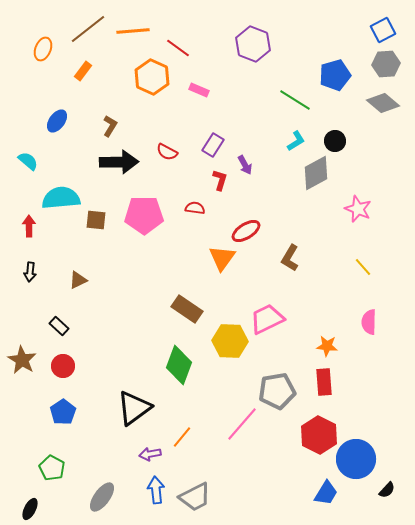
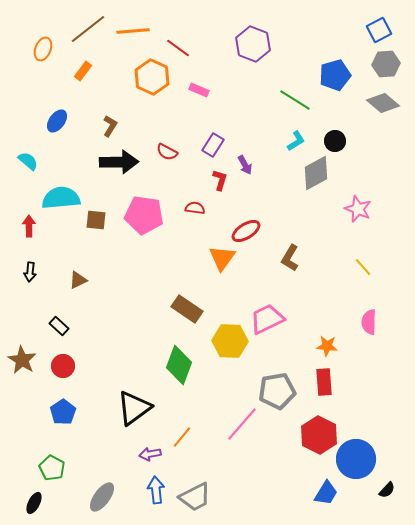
blue square at (383, 30): moved 4 px left
pink pentagon at (144, 215): rotated 9 degrees clockwise
black ellipse at (30, 509): moved 4 px right, 6 px up
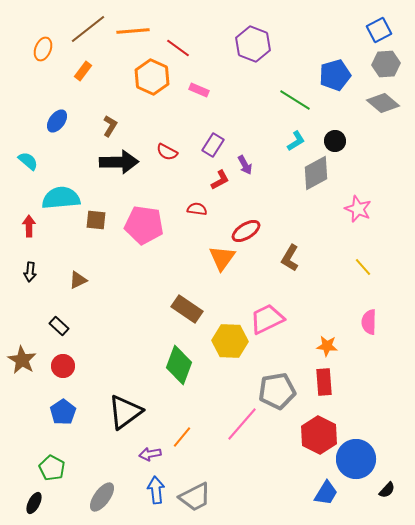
red L-shape at (220, 180): rotated 45 degrees clockwise
red semicircle at (195, 208): moved 2 px right, 1 px down
pink pentagon at (144, 215): moved 10 px down
black triangle at (134, 408): moved 9 px left, 4 px down
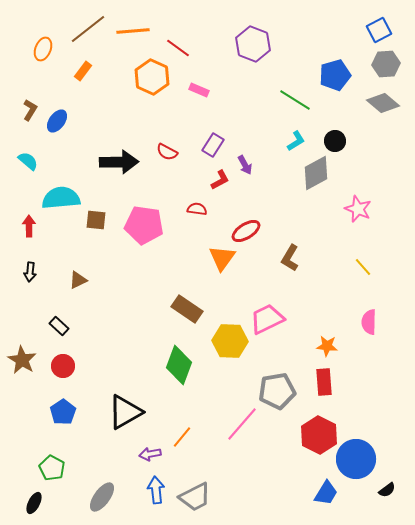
brown L-shape at (110, 126): moved 80 px left, 16 px up
black triangle at (125, 412): rotated 6 degrees clockwise
black semicircle at (387, 490): rotated 12 degrees clockwise
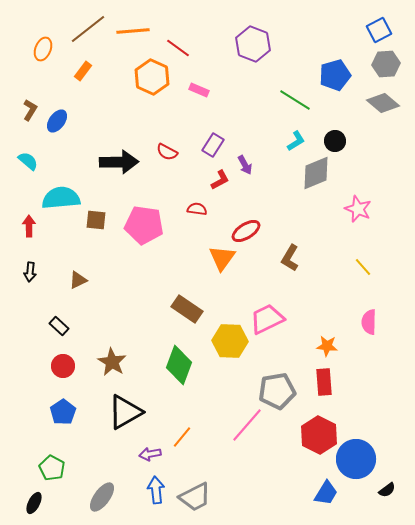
gray diamond at (316, 173): rotated 6 degrees clockwise
brown star at (22, 360): moved 90 px right, 2 px down
pink line at (242, 424): moved 5 px right, 1 px down
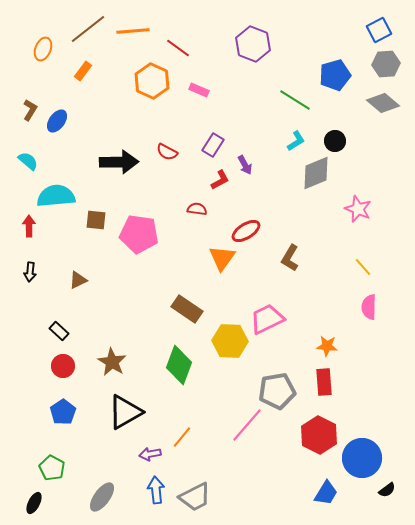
orange hexagon at (152, 77): moved 4 px down
cyan semicircle at (61, 198): moved 5 px left, 2 px up
pink pentagon at (144, 225): moved 5 px left, 9 px down
pink semicircle at (369, 322): moved 15 px up
black rectangle at (59, 326): moved 5 px down
blue circle at (356, 459): moved 6 px right, 1 px up
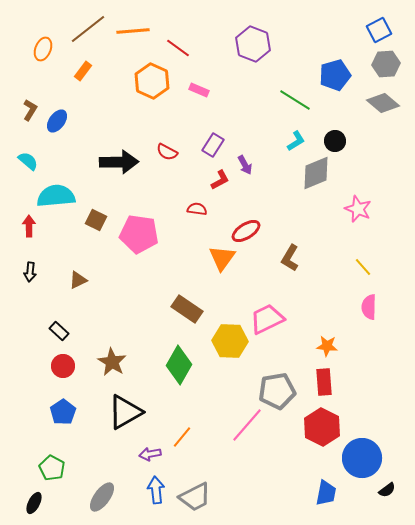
brown square at (96, 220): rotated 20 degrees clockwise
green diamond at (179, 365): rotated 9 degrees clockwise
red hexagon at (319, 435): moved 3 px right, 8 px up
blue trapezoid at (326, 493): rotated 20 degrees counterclockwise
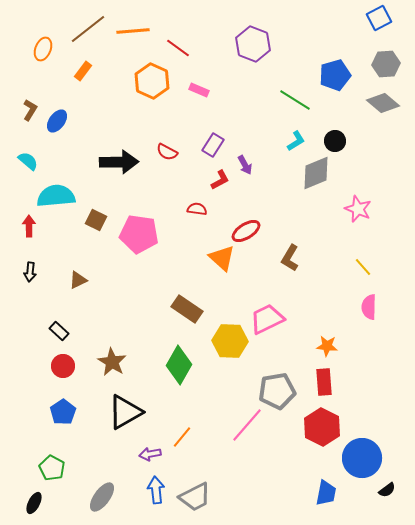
blue square at (379, 30): moved 12 px up
orange triangle at (222, 258): rotated 24 degrees counterclockwise
